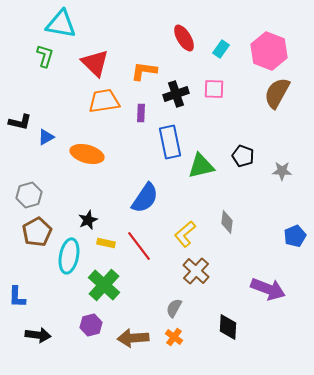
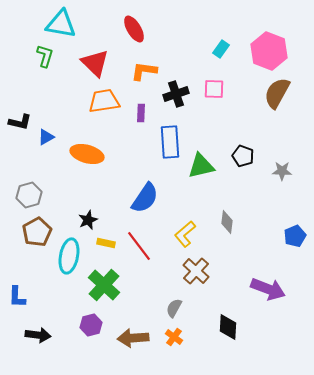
red ellipse: moved 50 px left, 9 px up
blue rectangle: rotated 8 degrees clockwise
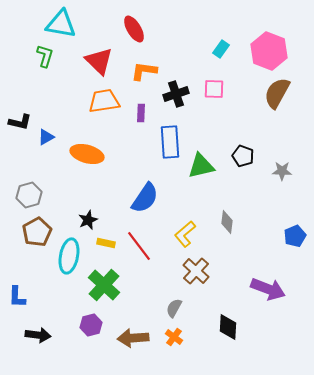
red triangle: moved 4 px right, 2 px up
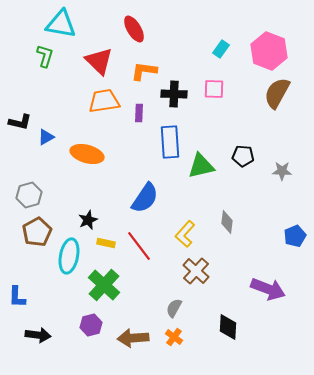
black cross: moved 2 px left; rotated 20 degrees clockwise
purple rectangle: moved 2 px left
black pentagon: rotated 15 degrees counterclockwise
yellow L-shape: rotated 8 degrees counterclockwise
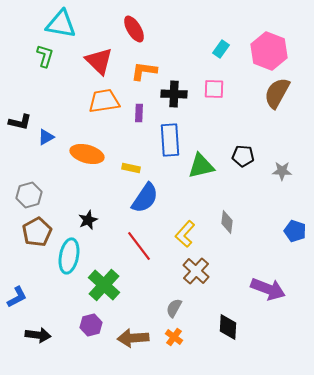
blue rectangle: moved 2 px up
blue pentagon: moved 5 px up; rotated 30 degrees counterclockwise
yellow rectangle: moved 25 px right, 75 px up
blue L-shape: rotated 120 degrees counterclockwise
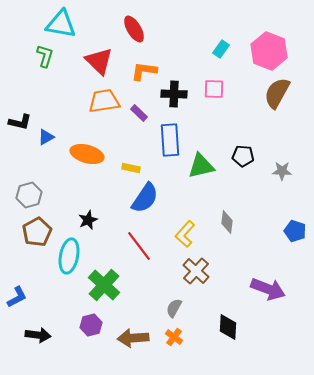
purple rectangle: rotated 48 degrees counterclockwise
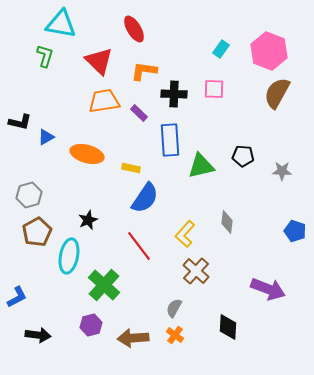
orange cross: moved 1 px right, 2 px up
